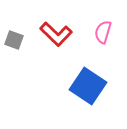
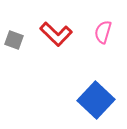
blue square: moved 8 px right, 14 px down; rotated 9 degrees clockwise
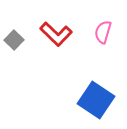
gray square: rotated 24 degrees clockwise
blue square: rotated 9 degrees counterclockwise
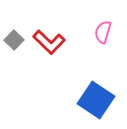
red L-shape: moved 7 px left, 8 px down
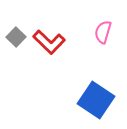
gray square: moved 2 px right, 3 px up
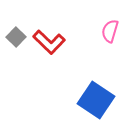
pink semicircle: moved 7 px right, 1 px up
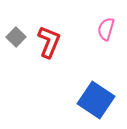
pink semicircle: moved 4 px left, 2 px up
red L-shape: rotated 112 degrees counterclockwise
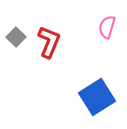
pink semicircle: moved 1 px right, 2 px up
blue square: moved 1 px right, 3 px up; rotated 24 degrees clockwise
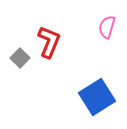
gray square: moved 4 px right, 21 px down
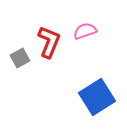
pink semicircle: moved 22 px left, 4 px down; rotated 55 degrees clockwise
gray square: rotated 18 degrees clockwise
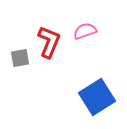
gray square: rotated 18 degrees clockwise
